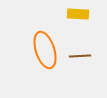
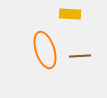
yellow rectangle: moved 8 px left
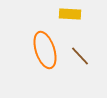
brown line: rotated 50 degrees clockwise
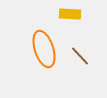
orange ellipse: moved 1 px left, 1 px up
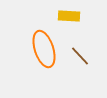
yellow rectangle: moved 1 px left, 2 px down
